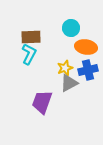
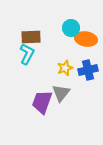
orange ellipse: moved 8 px up
cyan L-shape: moved 2 px left
gray triangle: moved 8 px left, 10 px down; rotated 24 degrees counterclockwise
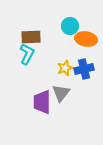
cyan circle: moved 1 px left, 2 px up
blue cross: moved 4 px left, 1 px up
purple trapezoid: rotated 20 degrees counterclockwise
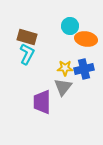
brown rectangle: moved 4 px left; rotated 18 degrees clockwise
yellow star: rotated 21 degrees clockwise
gray triangle: moved 2 px right, 6 px up
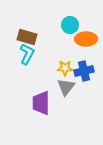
cyan circle: moved 1 px up
orange ellipse: rotated 10 degrees counterclockwise
blue cross: moved 2 px down
gray triangle: moved 3 px right
purple trapezoid: moved 1 px left, 1 px down
